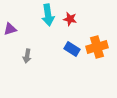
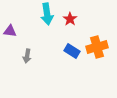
cyan arrow: moved 1 px left, 1 px up
red star: rotated 24 degrees clockwise
purple triangle: moved 2 px down; rotated 24 degrees clockwise
blue rectangle: moved 2 px down
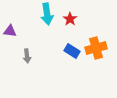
orange cross: moved 1 px left, 1 px down
gray arrow: rotated 16 degrees counterclockwise
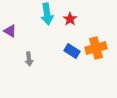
purple triangle: rotated 24 degrees clockwise
gray arrow: moved 2 px right, 3 px down
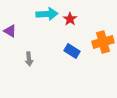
cyan arrow: rotated 85 degrees counterclockwise
orange cross: moved 7 px right, 6 px up
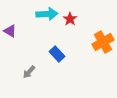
orange cross: rotated 15 degrees counterclockwise
blue rectangle: moved 15 px left, 3 px down; rotated 14 degrees clockwise
gray arrow: moved 13 px down; rotated 48 degrees clockwise
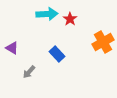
purple triangle: moved 2 px right, 17 px down
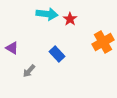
cyan arrow: rotated 10 degrees clockwise
gray arrow: moved 1 px up
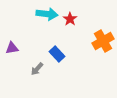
orange cross: moved 1 px up
purple triangle: rotated 40 degrees counterclockwise
gray arrow: moved 8 px right, 2 px up
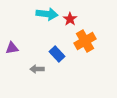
orange cross: moved 18 px left
gray arrow: rotated 48 degrees clockwise
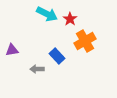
cyan arrow: rotated 20 degrees clockwise
purple triangle: moved 2 px down
blue rectangle: moved 2 px down
